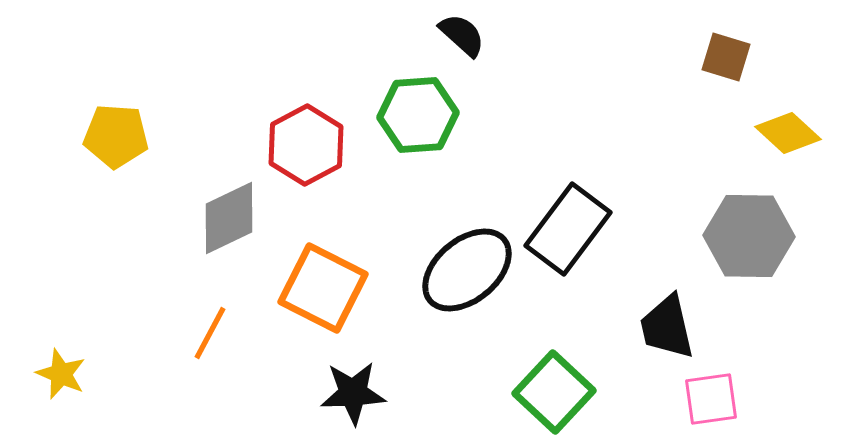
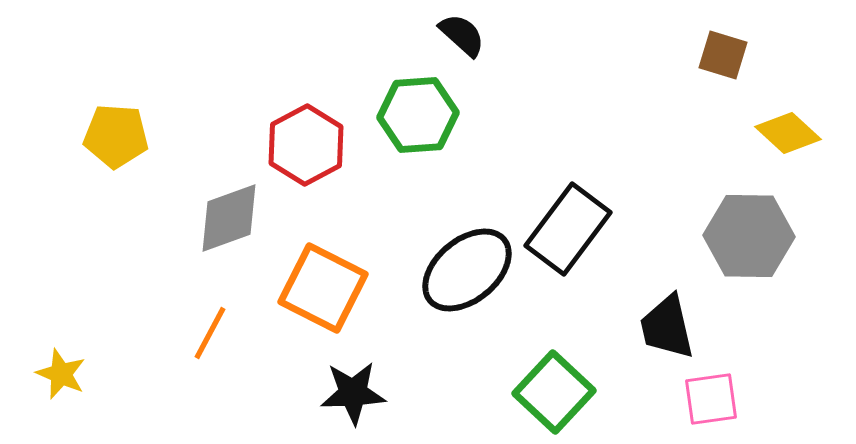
brown square: moved 3 px left, 2 px up
gray diamond: rotated 6 degrees clockwise
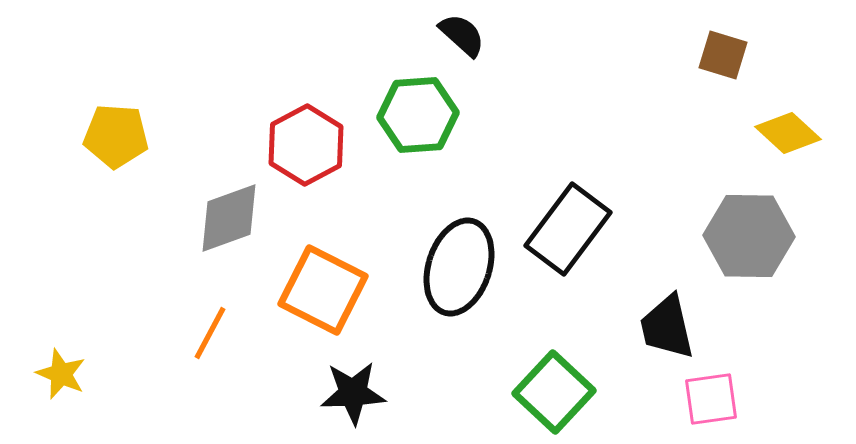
black ellipse: moved 8 px left, 3 px up; rotated 32 degrees counterclockwise
orange square: moved 2 px down
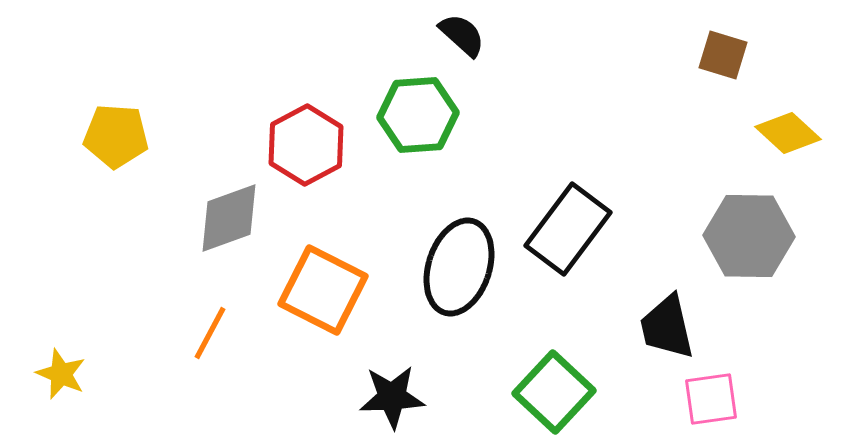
black star: moved 39 px right, 4 px down
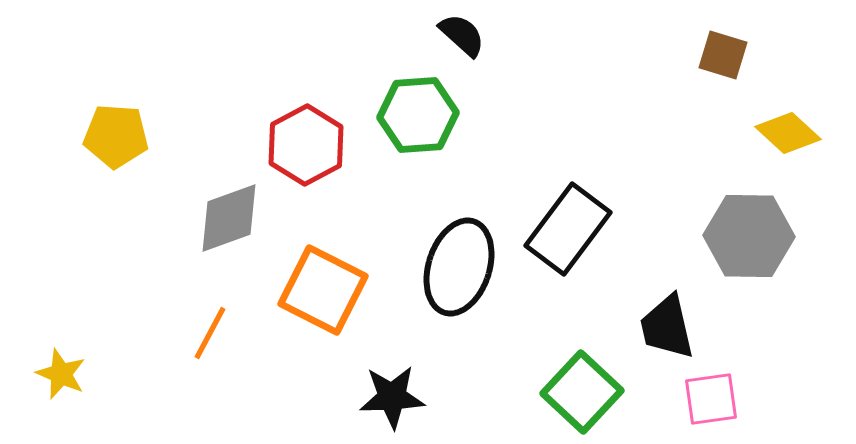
green square: moved 28 px right
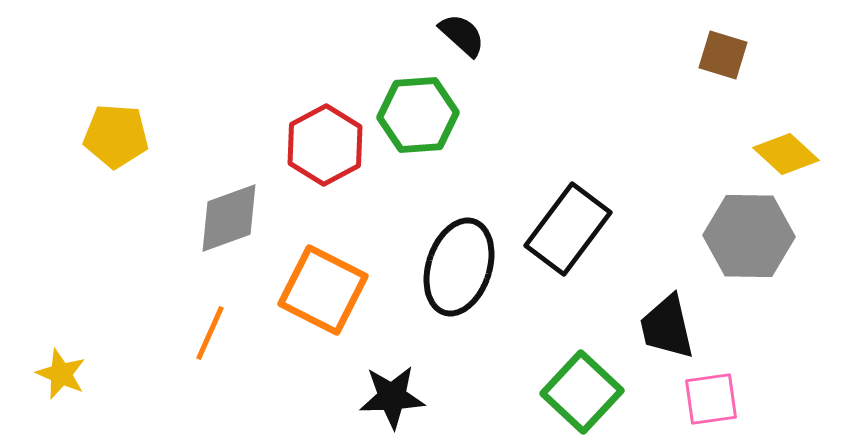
yellow diamond: moved 2 px left, 21 px down
red hexagon: moved 19 px right
orange line: rotated 4 degrees counterclockwise
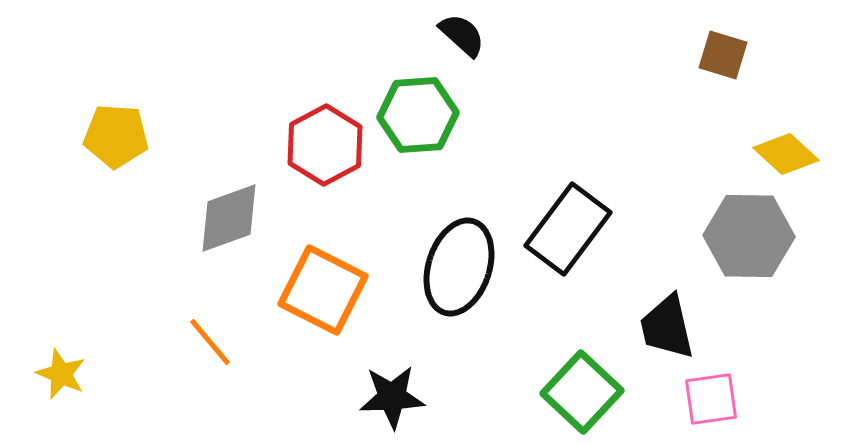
orange line: moved 9 px down; rotated 64 degrees counterclockwise
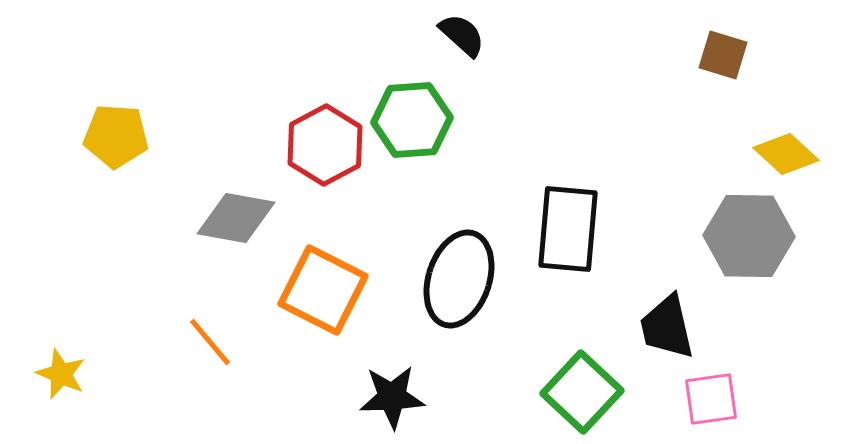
green hexagon: moved 6 px left, 5 px down
gray diamond: moved 7 px right; rotated 30 degrees clockwise
black rectangle: rotated 32 degrees counterclockwise
black ellipse: moved 12 px down
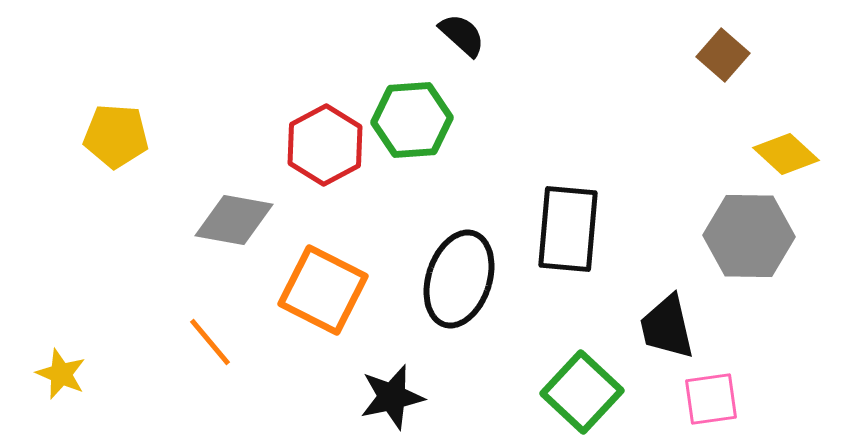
brown square: rotated 24 degrees clockwise
gray diamond: moved 2 px left, 2 px down
black star: rotated 10 degrees counterclockwise
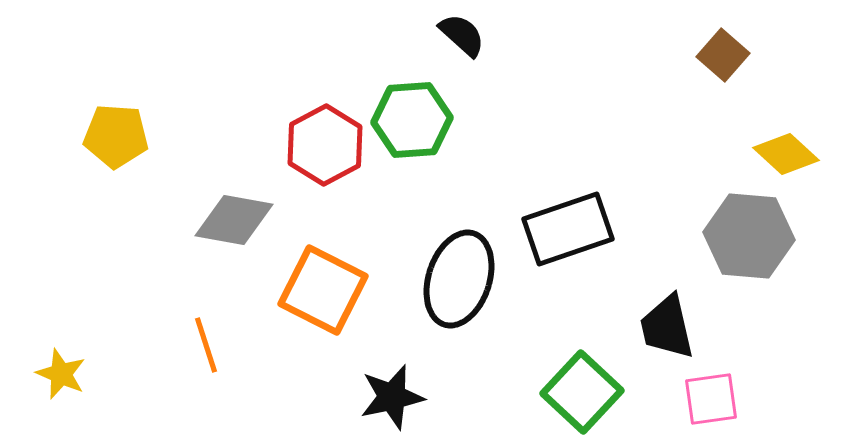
black rectangle: rotated 66 degrees clockwise
gray hexagon: rotated 4 degrees clockwise
orange line: moved 4 px left, 3 px down; rotated 22 degrees clockwise
